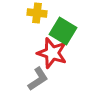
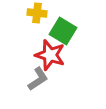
red star: moved 2 px left, 2 px down
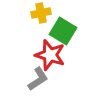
yellow cross: moved 4 px right; rotated 18 degrees counterclockwise
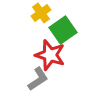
yellow cross: rotated 24 degrees counterclockwise
green square: moved 1 px up; rotated 24 degrees clockwise
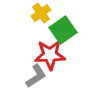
red star: rotated 20 degrees counterclockwise
gray L-shape: moved 2 px left, 3 px up
